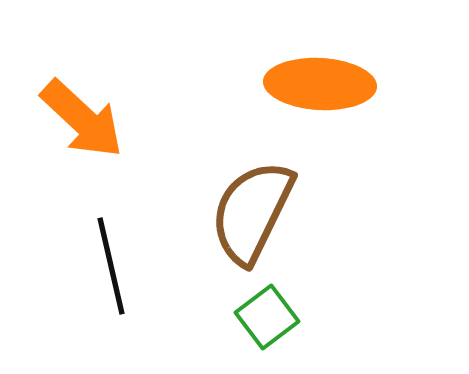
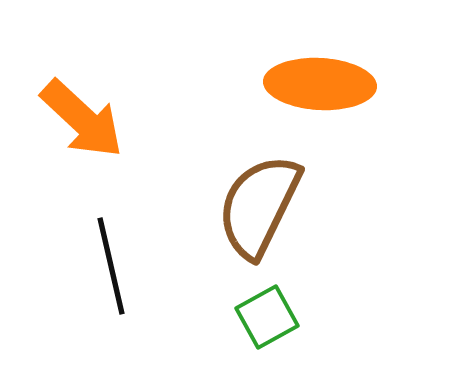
brown semicircle: moved 7 px right, 6 px up
green square: rotated 8 degrees clockwise
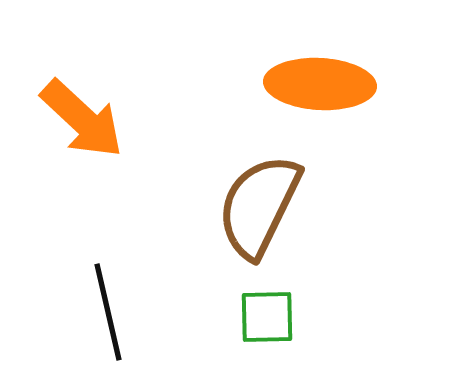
black line: moved 3 px left, 46 px down
green square: rotated 28 degrees clockwise
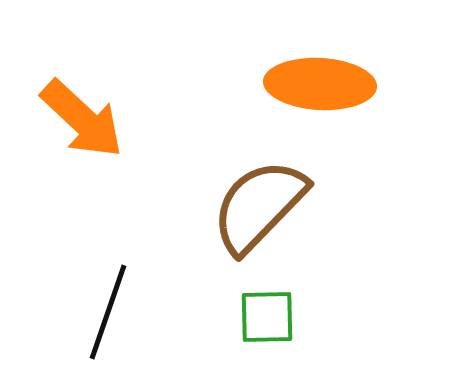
brown semicircle: rotated 18 degrees clockwise
black line: rotated 32 degrees clockwise
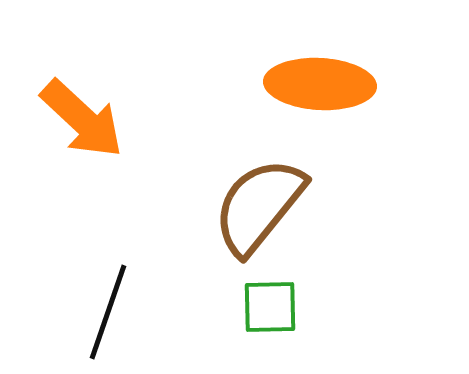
brown semicircle: rotated 5 degrees counterclockwise
green square: moved 3 px right, 10 px up
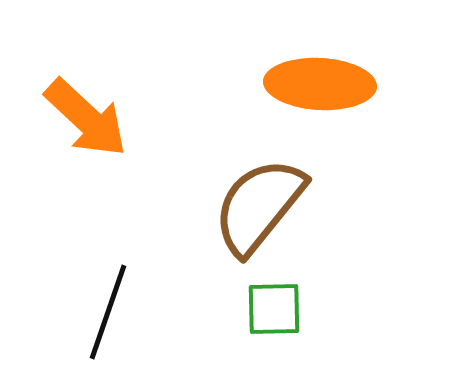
orange arrow: moved 4 px right, 1 px up
green square: moved 4 px right, 2 px down
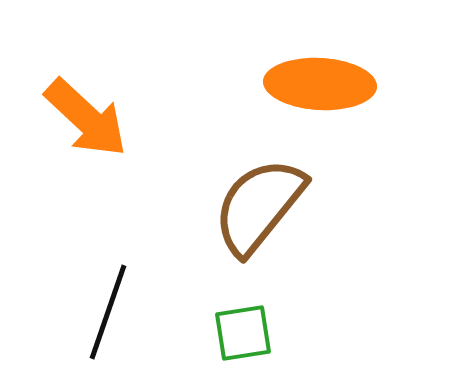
green square: moved 31 px left, 24 px down; rotated 8 degrees counterclockwise
